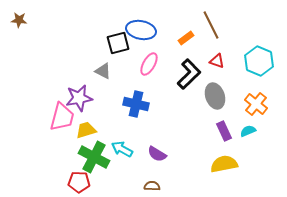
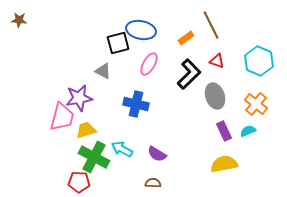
brown semicircle: moved 1 px right, 3 px up
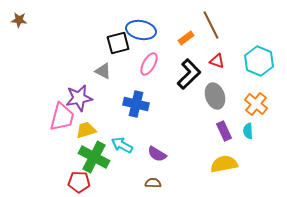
cyan semicircle: rotated 70 degrees counterclockwise
cyan arrow: moved 4 px up
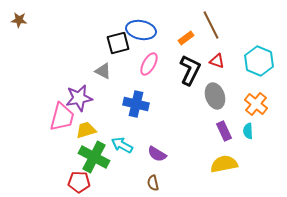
black L-shape: moved 1 px right, 4 px up; rotated 20 degrees counterclockwise
brown semicircle: rotated 105 degrees counterclockwise
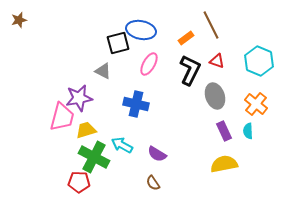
brown star: rotated 21 degrees counterclockwise
brown semicircle: rotated 21 degrees counterclockwise
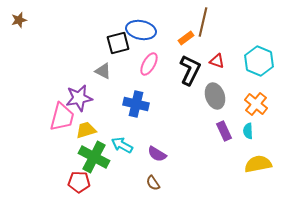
brown line: moved 8 px left, 3 px up; rotated 40 degrees clockwise
yellow semicircle: moved 34 px right
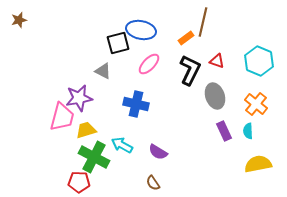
pink ellipse: rotated 15 degrees clockwise
purple semicircle: moved 1 px right, 2 px up
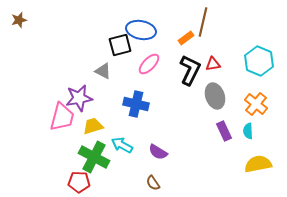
black square: moved 2 px right, 2 px down
red triangle: moved 4 px left, 3 px down; rotated 28 degrees counterclockwise
yellow trapezoid: moved 7 px right, 4 px up
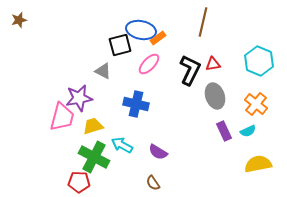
orange rectangle: moved 28 px left
cyan semicircle: rotated 112 degrees counterclockwise
